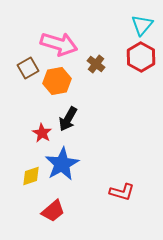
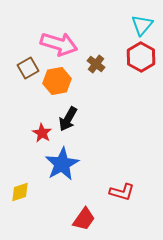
yellow diamond: moved 11 px left, 16 px down
red trapezoid: moved 31 px right, 8 px down; rotated 15 degrees counterclockwise
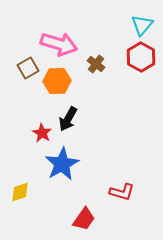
orange hexagon: rotated 8 degrees clockwise
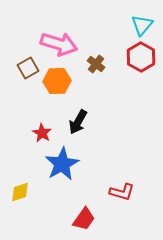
black arrow: moved 10 px right, 3 px down
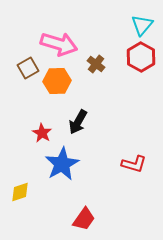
red L-shape: moved 12 px right, 28 px up
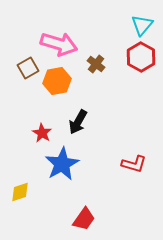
orange hexagon: rotated 8 degrees counterclockwise
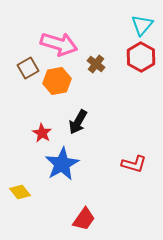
yellow diamond: rotated 70 degrees clockwise
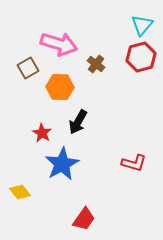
red hexagon: rotated 16 degrees clockwise
orange hexagon: moved 3 px right, 6 px down; rotated 12 degrees clockwise
red L-shape: moved 1 px up
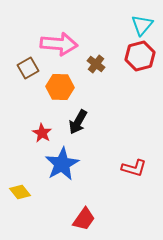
pink arrow: rotated 12 degrees counterclockwise
red hexagon: moved 1 px left, 1 px up
red L-shape: moved 5 px down
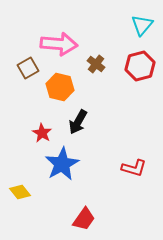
red hexagon: moved 10 px down
orange hexagon: rotated 12 degrees clockwise
